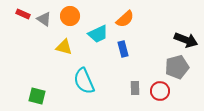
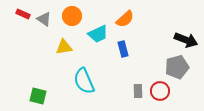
orange circle: moved 2 px right
yellow triangle: rotated 24 degrees counterclockwise
gray rectangle: moved 3 px right, 3 px down
green square: moved 1 px right
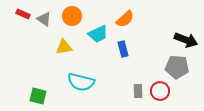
gray pentagon: rotated 20 degrees clockwise
cyan semicircle: moved 3 px left, 1 px down; rotated 52 degrees counterclockwise
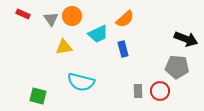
gray triangle: moved 7 px right; rotated 21 degrees clockwise
black arrow: moved 1 px up
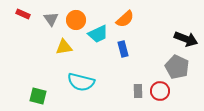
orange circle: moved 4 px right, 4 px down
gray pentagon: rotated 20 degrees clockwise
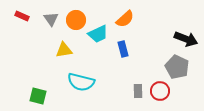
red rectangle: moved 1 px left, 2 px down
yellow triangle: moved 3 px down
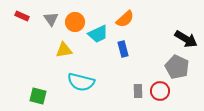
orange circle: moved 1 px left, 2 px down
black arrow: rotated 10 degrees clockwise
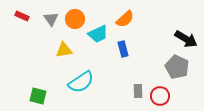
orange circle: moved 3 px up
cyan semicircle: rotated 48 degrees counterclockwise
red circle: moved 5 px down
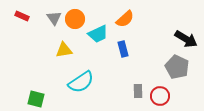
gray triangle: moved 3 px right, 1 px up
green square: moved 2 px left, 3 px down
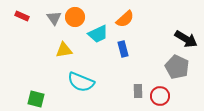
orange circle: moved 2 px up
cyan semicircle: rotated 56 degrees clockwise
